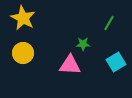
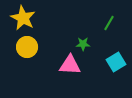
yellow circle: moved 4 px right, 6 px up
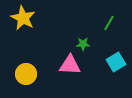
yellow circle: moved 1 px left, 27 px down
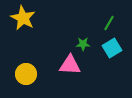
cyan square: moved 4 px left, 14 px up
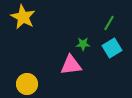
yellow star: moved 1 px up
pink triangle: moved 1 px right; rotated 10 degrees counterclockwise
yellow circle: moved 1 px right, 10 px down
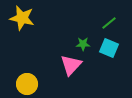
yellow star: moved 1 px left, 1 px down; rotated 15 degrees counterclockwise
green line: rotated 21 degrees clockwise
cyan square: moved 3 px left; rotated 36 degrees counterclockwise
pink triangle: rotated 40 degrees counterclockwise
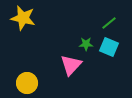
yellow star: moved 1 px right
green star: moved 3 px right
cyan square: moved 1 px up
yellow circle: moved 1 px up
